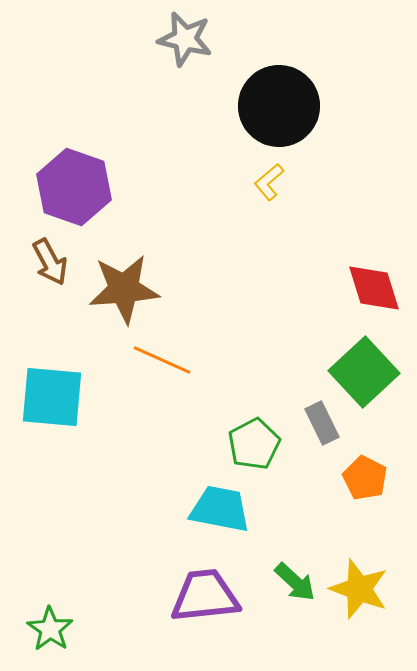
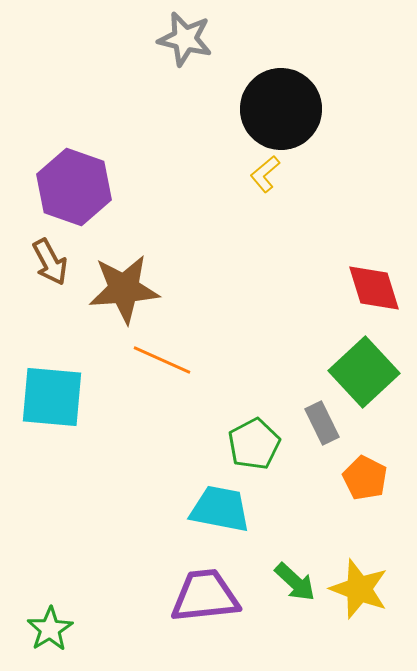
black circle: moved 2 px right, 3 px down
yellow L-shape: moved 4 px left, 8 px up
green star: rotated 6 degrees clockwise
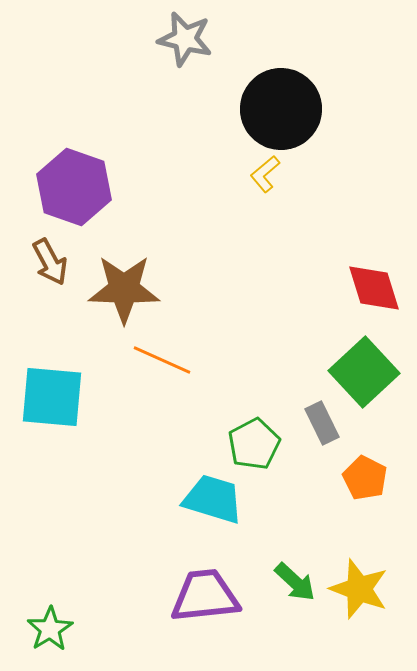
brown star: rotated 6 degrees clockwise
cyan trapezoid: moved 7 px left, 10 px up; rotated 6 degrees clockwise
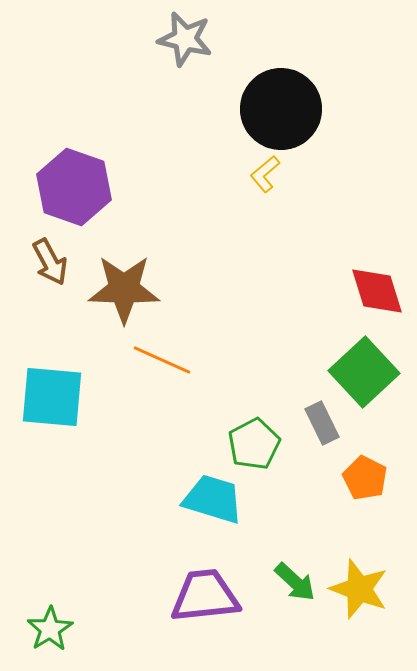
red diamond: moved 3 px right, 3 px down
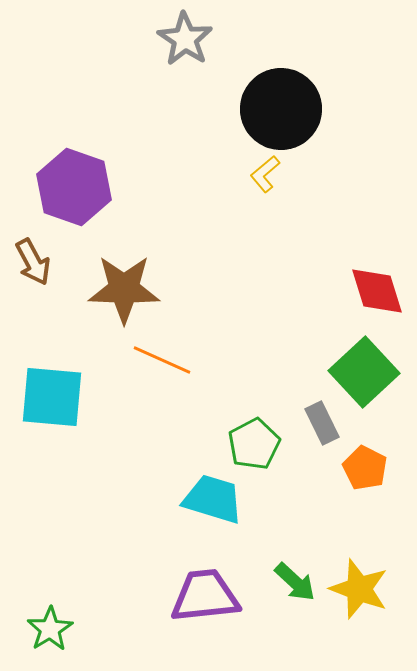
gray star: rotated 20 degrees clockwise
brown arrow: moved 17 px left
orange pentagon: moved 10 px up
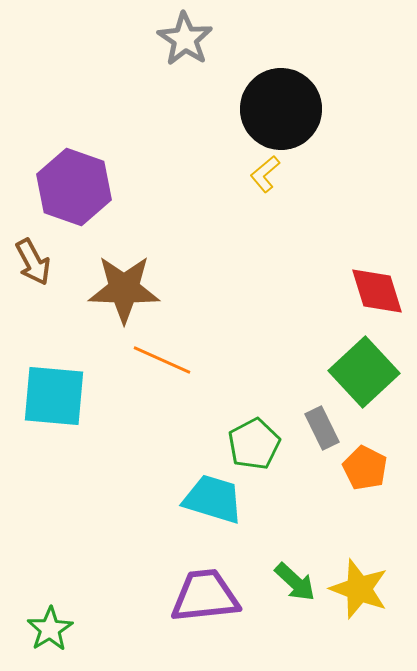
cyan square: moved 2 px right, 1 px up
gray rectangle: moved 5 px down
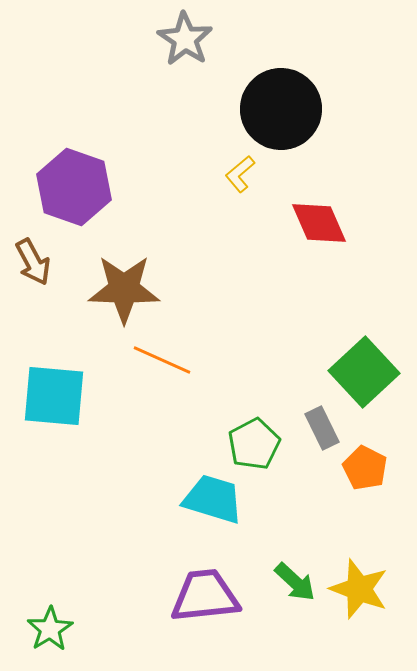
yellow L-shape: moved 25 px left
red diamond: moved 58 px left, 68 px up; rotated 6 degrees counterclockwise
